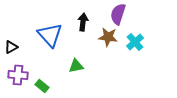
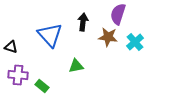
black triangle: rotated 48 degrees clockwise
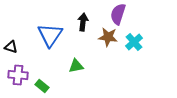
blue triangle: rotated 16 degrees clockwise
cyan cross: moved 1 px left
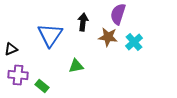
black triangle: moved 2 px down; rotated 40 degrees counterclockwise
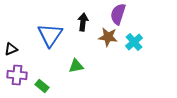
purple cross: moved 1 px left
